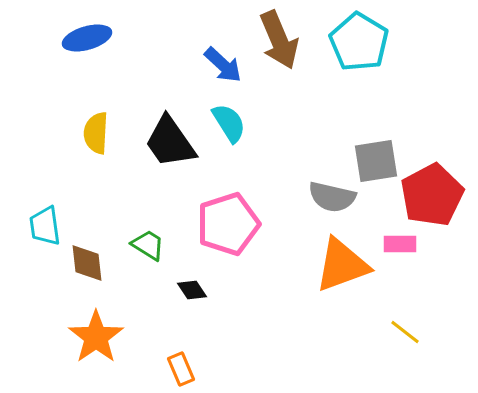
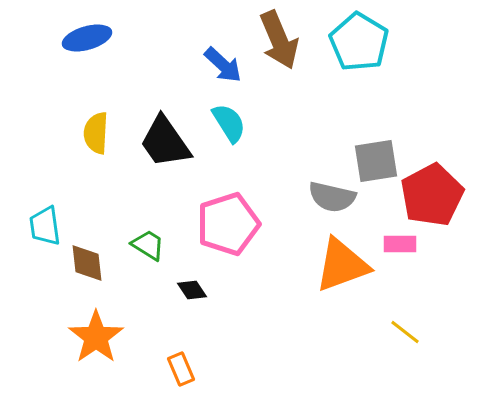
black trapezoid: moved 5 px left
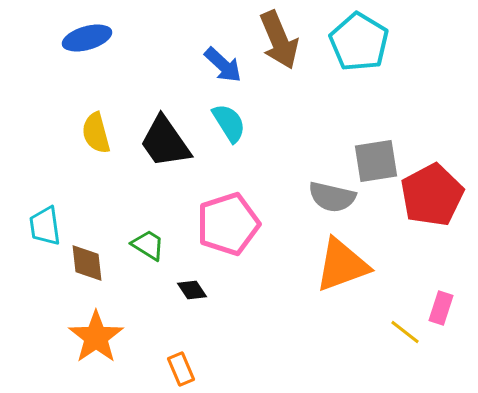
yellow semicircle: rotated 18 degrees counterclockwise
pink rectangle: moved 41 px right, 64 px down; rotated 72 degrees counterclockwise
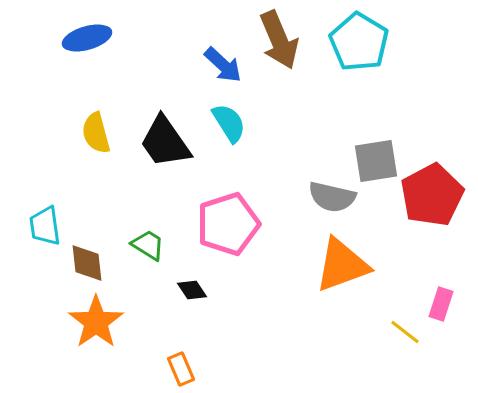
pink rectangle: moved 4 px up
orange star: moved 15 px up
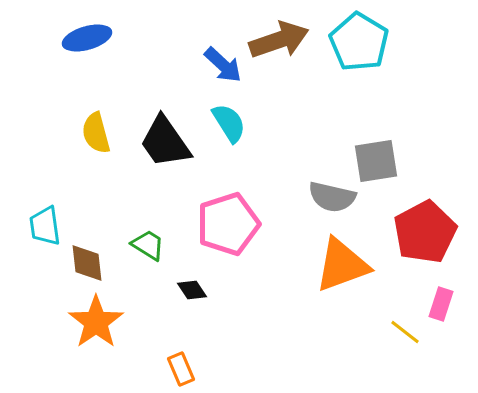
brown arrow: rotated 86 degrees counterclockwise
red pentagon: moved 7 px left, 37 px down
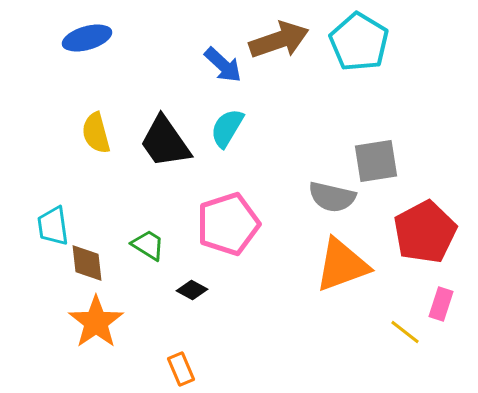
cyan semicircle: moved 2 px left, 5 px down; rotated 117 degrees counterclockwise
cyan trapezoid: moved 8 px right
black diamond: rotated 28 degrees counterclockwise
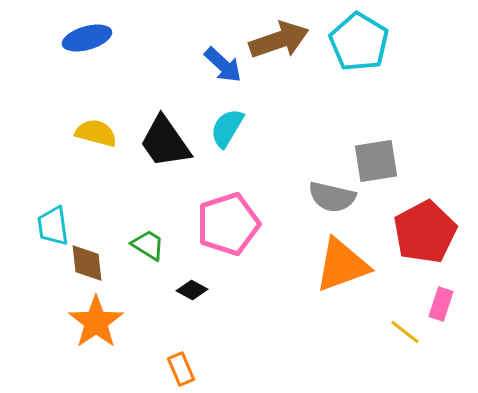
yellow semicircle: rotated 120 degrees clockwise
